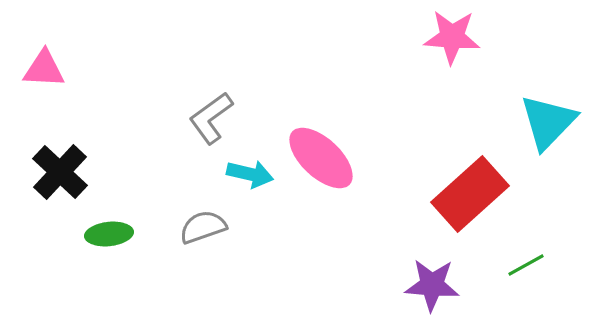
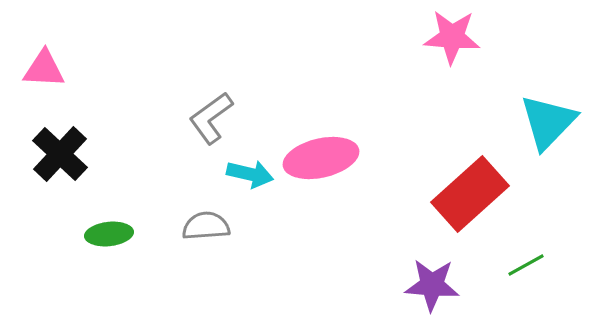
pink ellipse: rotated 56 degrees counterclockwise
black cross: moved 18 px up
gray semicircle: moved 3 px right, 1 px up; rotated 15 degrees clockwise
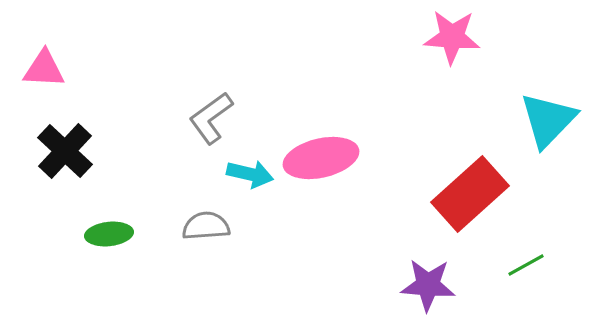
cyan triangle: moved 2 px up
black cross: moved 5 px right, 3 px up
purple star: moved 4 px left
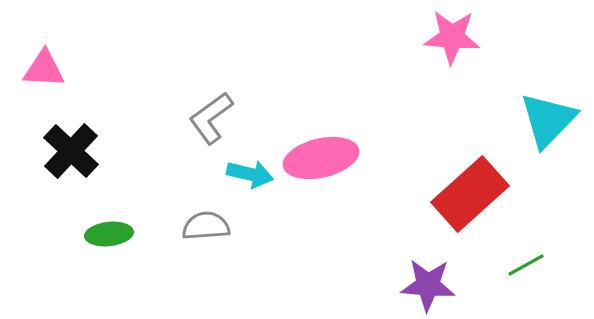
black cross: moved 6 px right
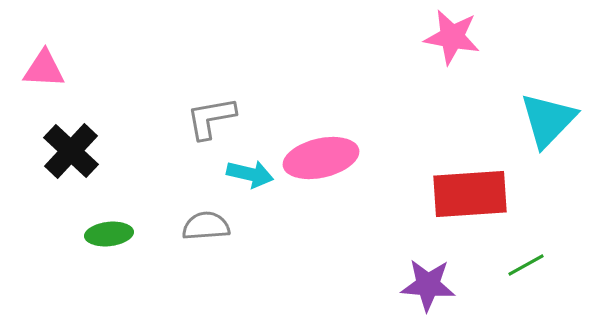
pink star: rotated 6 degrees clockwise
gray L-shape: rotated 26 degrees clockwise
red rectangle: rotated 38 degrees clockwise
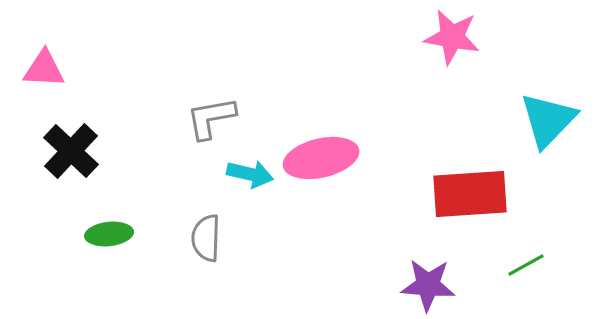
gray semicircle: moved 12 px down; rotated 84 degrees counterclockwise
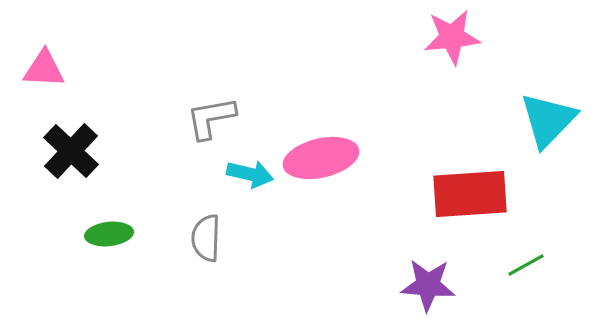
pink star: rotated 16 degrees counterclockwise
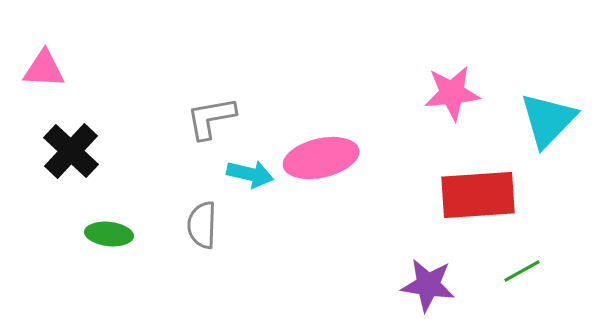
pink star: moved 56 px down
red rectangle: moved 8 px right, 1 px down
green ellipse: rotated 12 degrees clockwise
gray semicircle: moved 4 px left, 13 px up
green line: moved 4 px left, 6 px down
purple star: rotated 4 degrees clockwise
